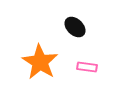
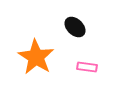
orange star: moved 4 px left, 5 px up
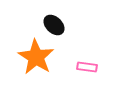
black ellipse: moved 21 px left, 2 px up
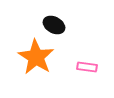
black ellipse: rotated 15 degrees counterclockwise
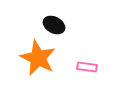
orange star: moved 2 px right, 1 px down; rotated 6 degrees counterclockwise
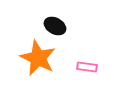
black ellipse: moved 1 px right, 1 px down
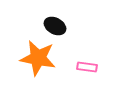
orange star: rotated 15 degrees counterclockwise
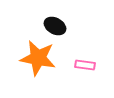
pink rectangle: moved 2 px left, 2 px up
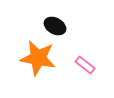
pink rectangle: rotated 30 degrees clockwise
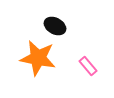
pink rectangle: moved 3 px right, 1 px down; rotated 12 degrees clockwise
